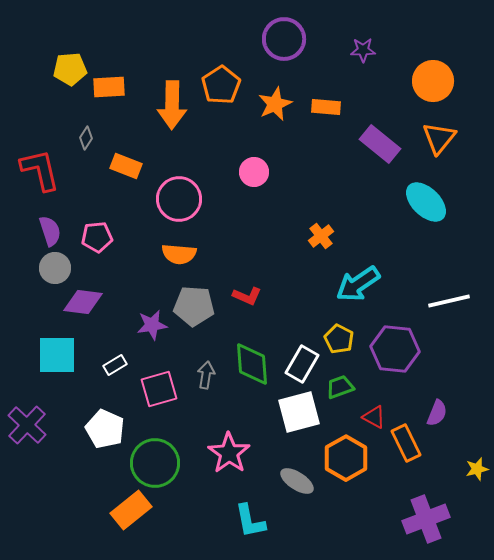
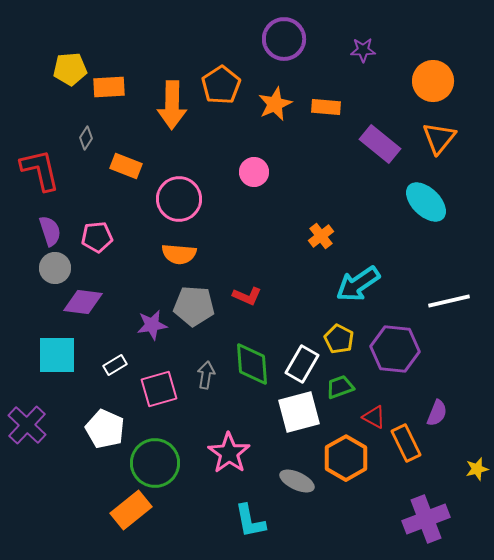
gray ellipse at (297, 481): rotated 8 degrees counterclockwise
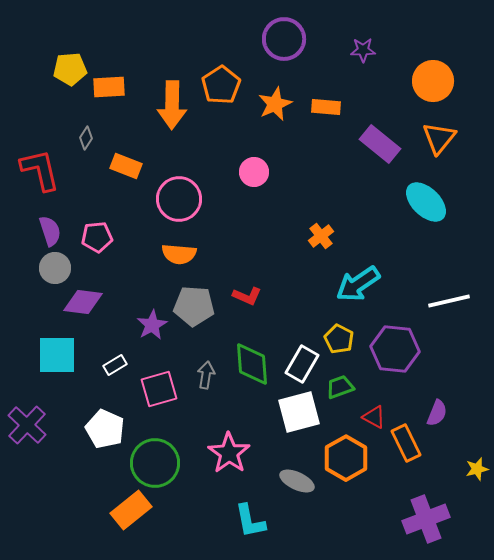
purple star at (152, 325): rotated 20 degrees counterclockwise
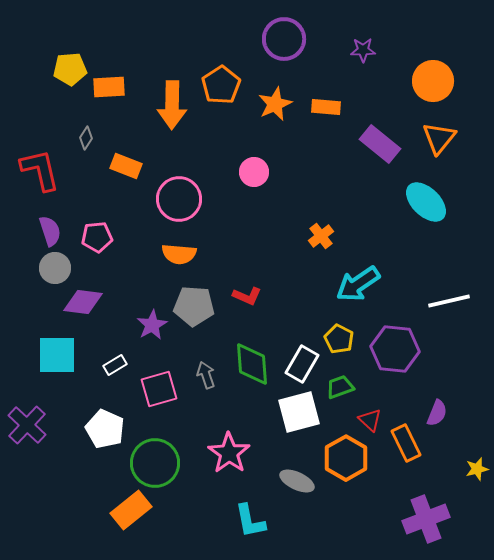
gray arrow at (206, 375): rotated 28 degrees counterclockwise
red triangle at (374, 417): moved 4 px left, 3 px down; rotated 15 degrees clockwise
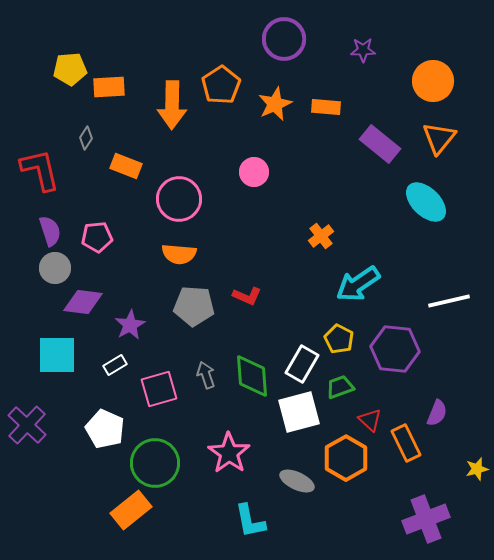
purple star at (152, 325): moved 22 px left
green diamond at (252, 364): moved 12 px down
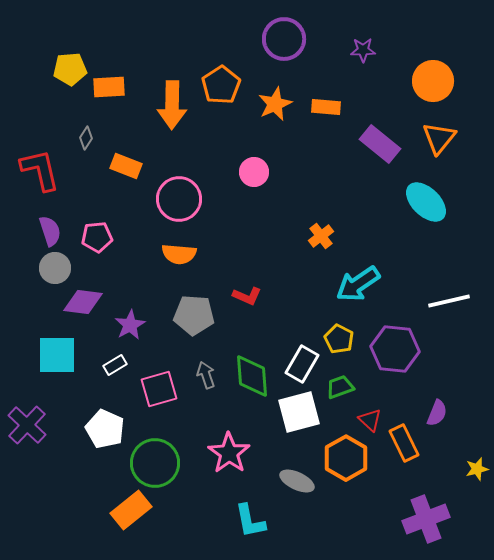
gray pentagon at (194, 306): moved 9 px down
orange rectangle at (406, 443): moved 2 px left
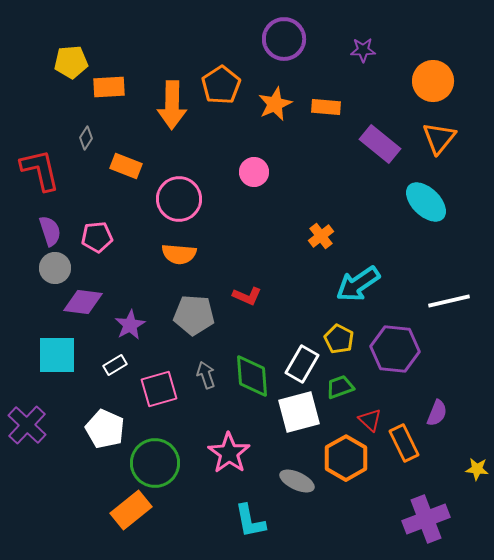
yellow pentagon at (70, 69): moved 1 px right, 7 px up
yellow star at (477, 469): rotated 20 degrees clockwise
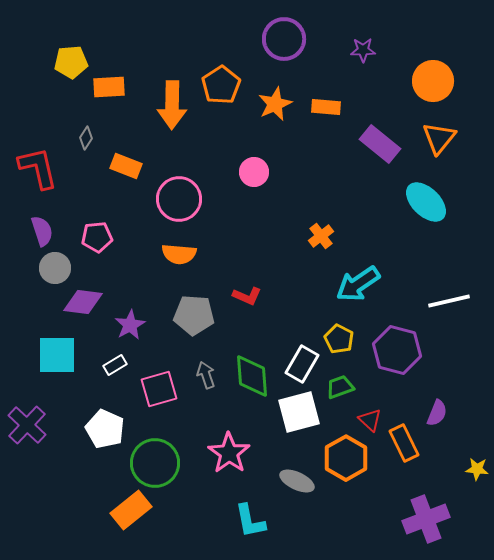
red L-shape at (40, 170): moved 2 px left, 2 px up
purple semicircle at (50, 231): moved 8 px left
purple hexagon at (395, 349): moved 2 px right, 1 px down; rotated 9 degrees clockwise
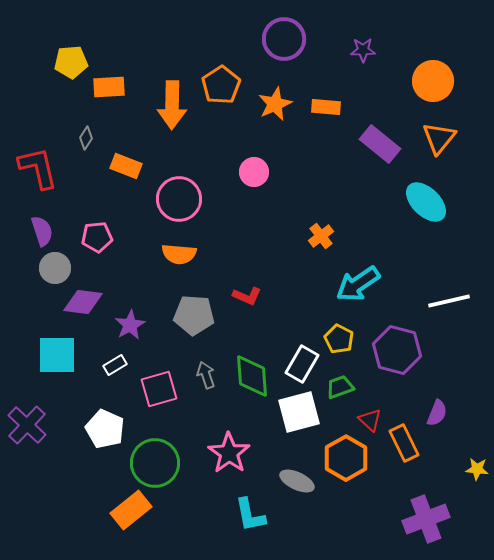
cyan L-shape at (250, 521): moved 6 px up
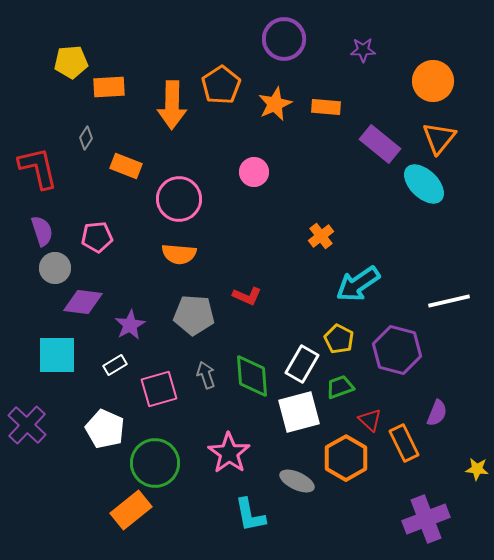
cyan ellipse at (426, 202): moved 2 px left, 18 px up
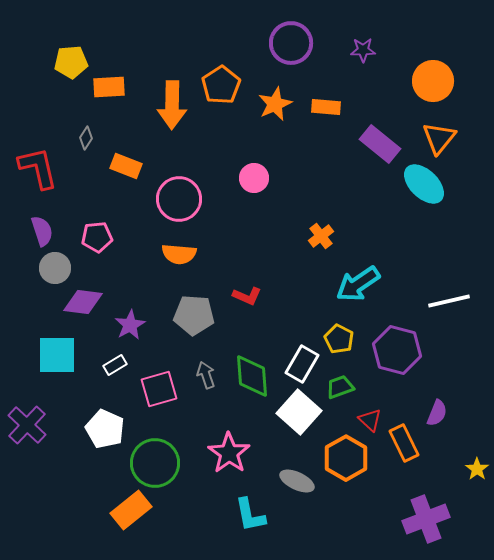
purple circle at (284, 39): moved 7 px right, 4 px down
pink circle at (254, 172): moved 6 px down
white square at (299, 412): rotated 33 degrees counterclockwise
yellow star at (477, 469): rotated 30 degrees clockwise
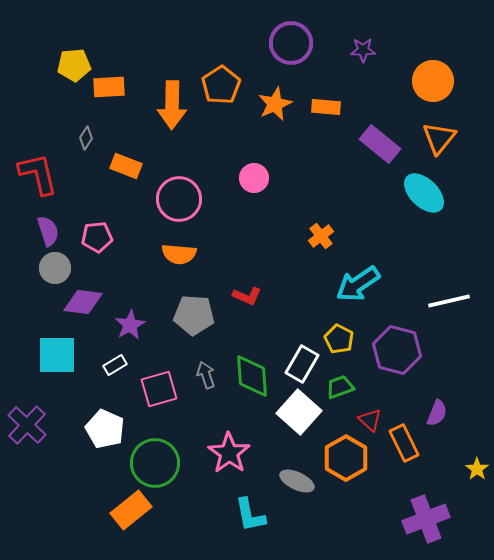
yellow pentagon at (71, 62): moved 3 px right, 3 px down
red L-shape at (38, 168): moved 6 px down
cyan ellipse at (424, 184): moved 9 px down
purple semicircle at (42, 231): moved 6 px right
